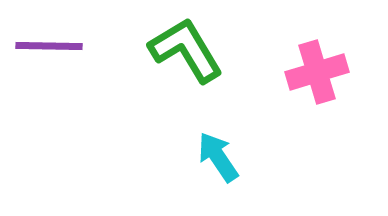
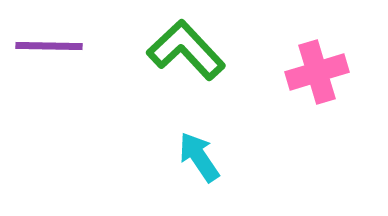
green L-shape: rotated 12 degrees counterclockwise
cyan arrow: moved 19 px left
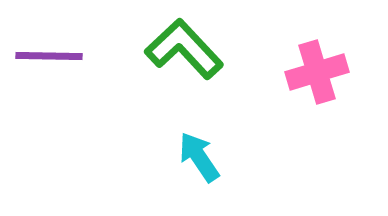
purple line: moved 10 px down
green L-shape: moved 2 px left, 1 px up
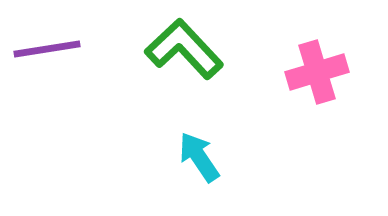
purple line: moved 2 px left, 7 px up; rotated 10 degrees counterclockwise
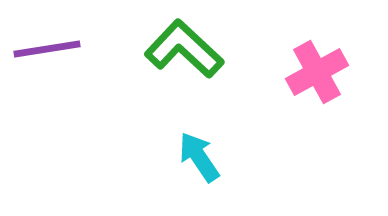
green L-shape: rotated 4 degrees counterclockwise
pink cross: rotated 12 degrees counterclockwise
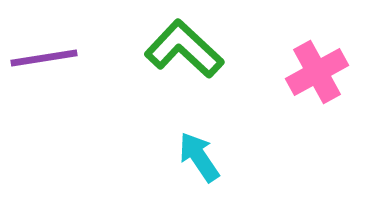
purple line: moved 3 px left, 9 px down
